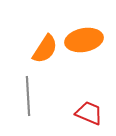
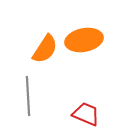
red trapezoid: moved 3 px left, 1 px down
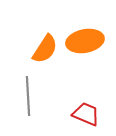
orange ellipse: moved 1 px right, 1 px down
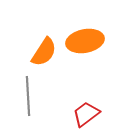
orange semicircle: moved 1 px left, 3 px down
red trapezoid: rotated 60 degrees counterclockwise
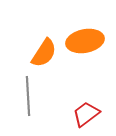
orange semicircle: moved 1 px down
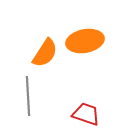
orange semicircle: moved 1 px right
red trapezoid: rotated 56 degrees clockwise
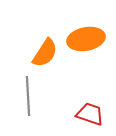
orange ellipse: moved 1 px right, 2 px up
red trapezoid: moved 4 px right
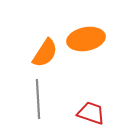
gray line: moved 10 px right, 3 px down
red trapezoid: moved 1 px right, 1 px up
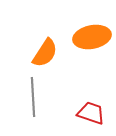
orange ellipse: moved 6 px right, 2 px up
gray line: moved 5 px left, 2 px up
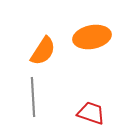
orange semicircle: moved 2 px left, 2 px up
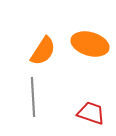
orange ellipse: moved 2 px left, 7 px down; rotated 27 degrees clockwise
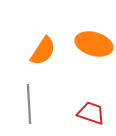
orange ellipse: moved 4 px right
gray line: moved 4 px left, 7 px down
